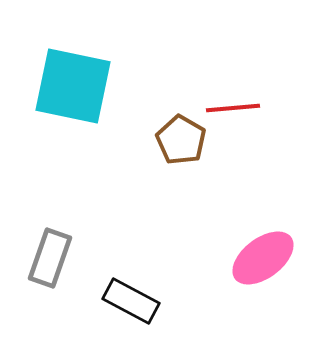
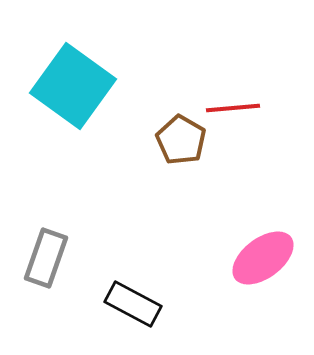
cyan square: rotated 24 degrees clockwise
gray rectangle: moved 4 px left
black rectangle: moved 2 px right, 3 px down
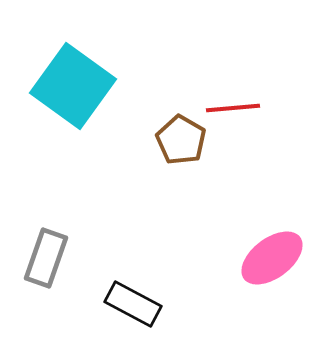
pink ellipse: moved 9 px right
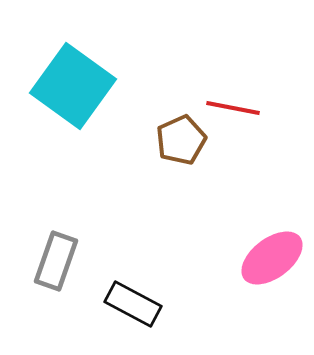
red line: rotated 16 degrees clockwise
brown pentagon: rotated 18 degrees clockwise
gray rectangle: moved 10 px right, 3 px down
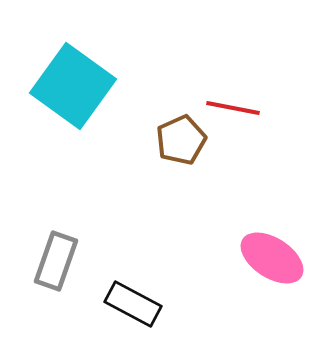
pink ellipse: rotated 70 degrees clockwise
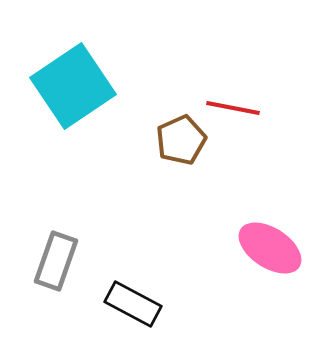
cyan square: rotated 20 degrees clockwise
pink ellipse: moved 2 px left, 10 px up
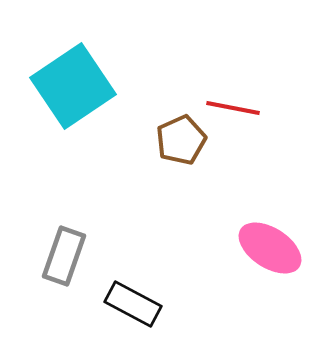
gray rectangle: moved 8 px right, 5 px up
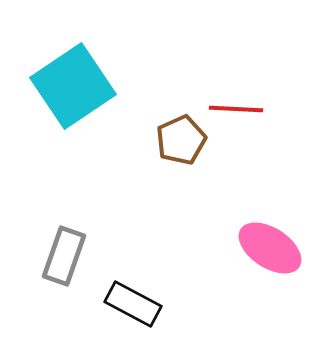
red line: moved 3 px right, 1 px down; rotated 8 degrees counterclockwise
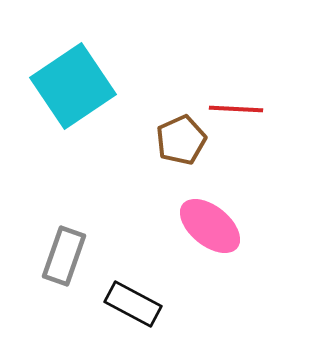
pink ellipse: moved 60 px left, 22 px up; rotated 6 degrees clockwise
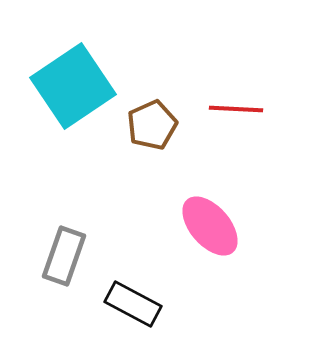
brown pentagon: moved 29 px left, 15 px up
pink ellipse: rotated 10 degrees clockwise
